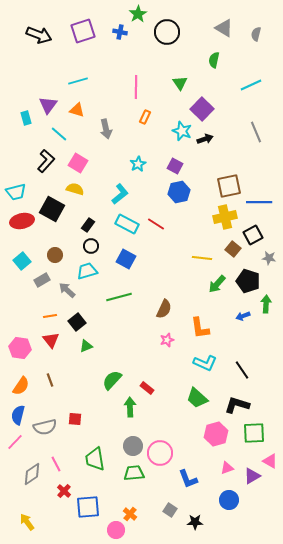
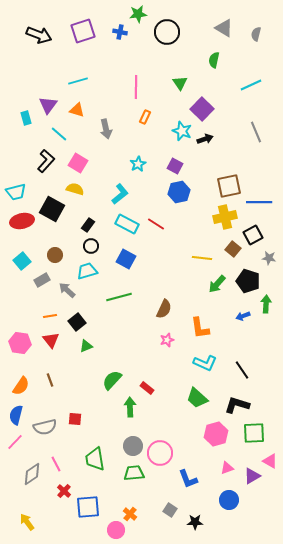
green star at (138, 14): rotated 24 degrees clockwise
pink hexagon at (20, 348): moved 5 px up
blue semicircle at (18, 415): moved 2 px left
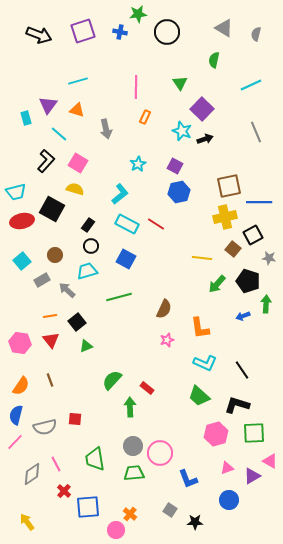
green trapezoid at (197, 398): moved 2 px right, 2 px up
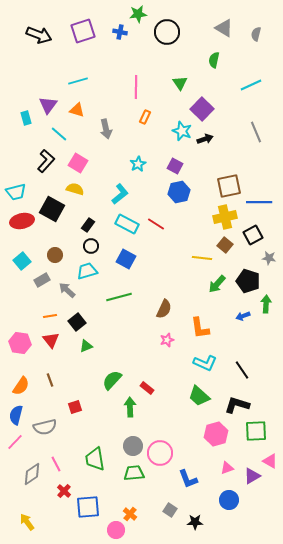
brown square at (233, 249): moved 8 px left, 4 px up
red square at (75, 419): moved 12 px up; rotated 24 degrees counterclockwise
green square at (254, 433): moved 2 px right, 2 px up
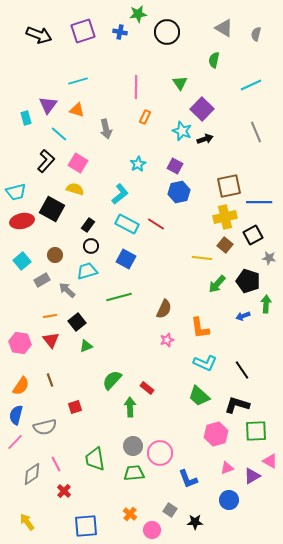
blue square at (88, 507): moved 2 px left, 19 px down
pink circle at (116, 530): moved 36 px right
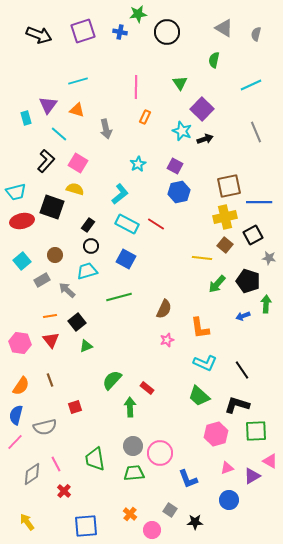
black square at (52, 209): moved 2 px up; rotated 10 degrees counterclockwise
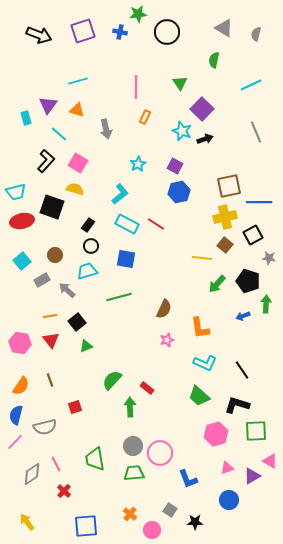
blue square at (126, 259): rotated 18 degrees counterclockwise
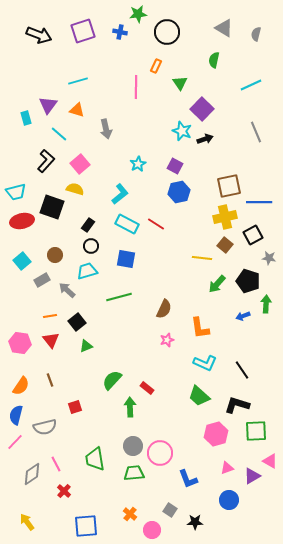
orange rectangle at (145, 117): moved 11 px right, 51 px up
pink square at (78, 163): moved 2 px right, 1 px down; rotated 18 degrees clockwise
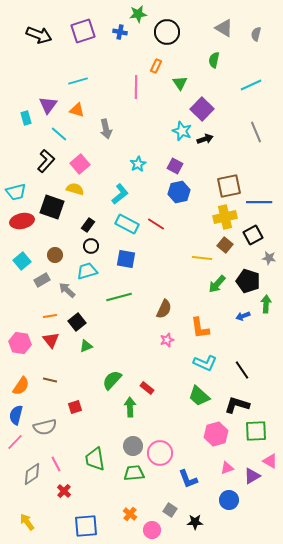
brown line at (50, 380): rotated 56 degrees counterclockwise
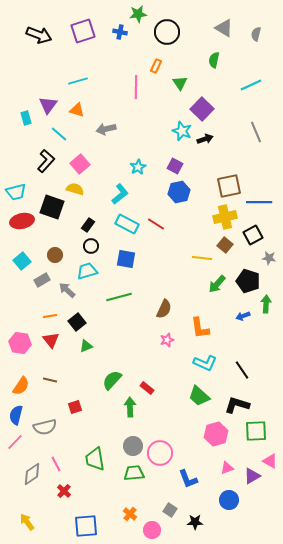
gray arrow at (106, 129): rotated 90 degrees clockwise
cyan star at (138, 164): moved 3 px down
